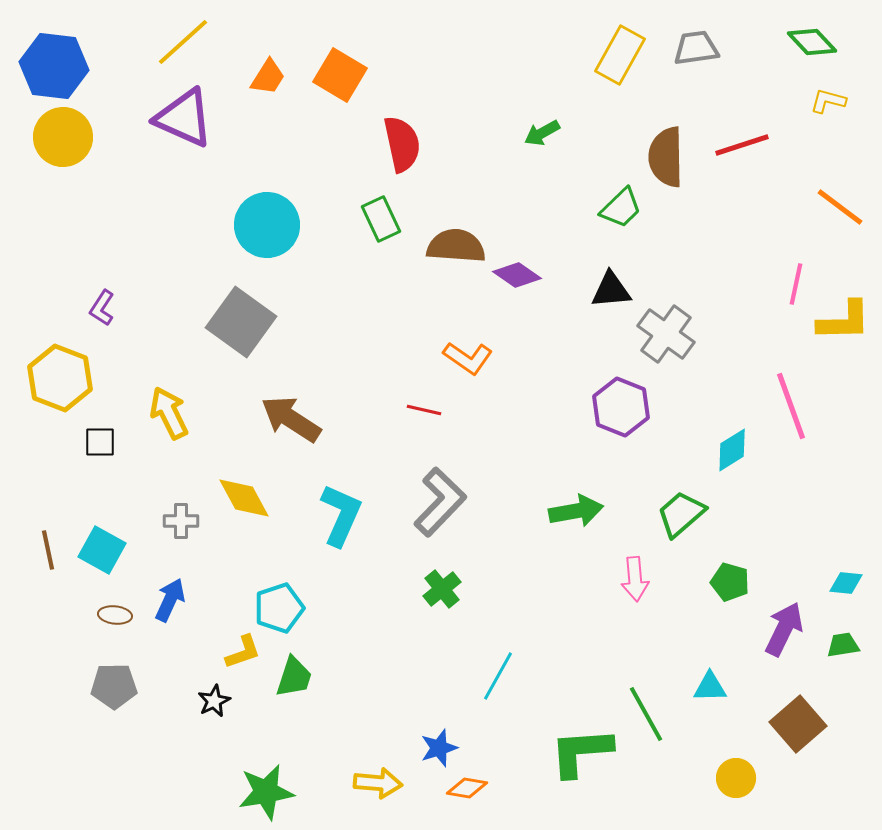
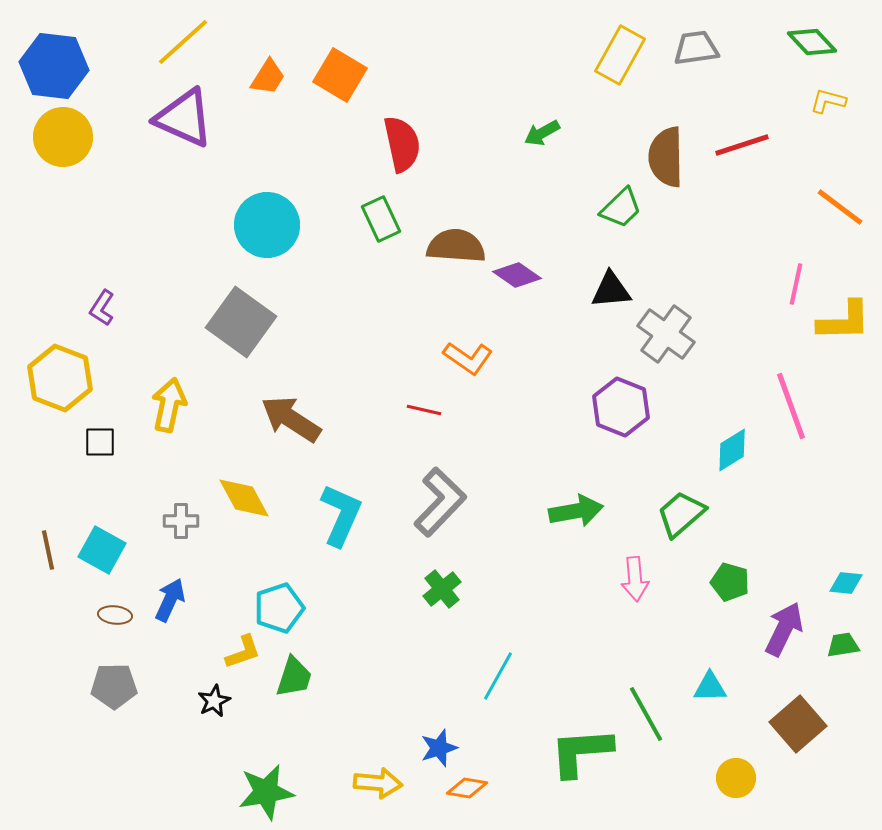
yellow arrow at (169, 413): moved 8 px up; rotated 38 degrees clockwise
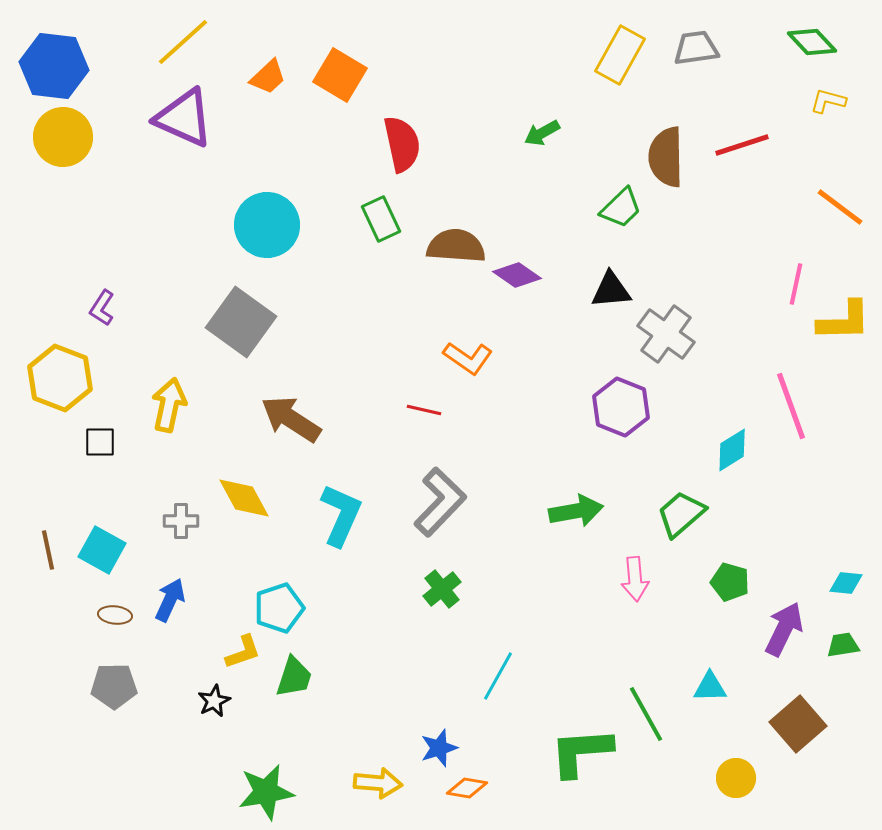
orange trapezoid at (268, 77): rotated 15 degrees clockwise
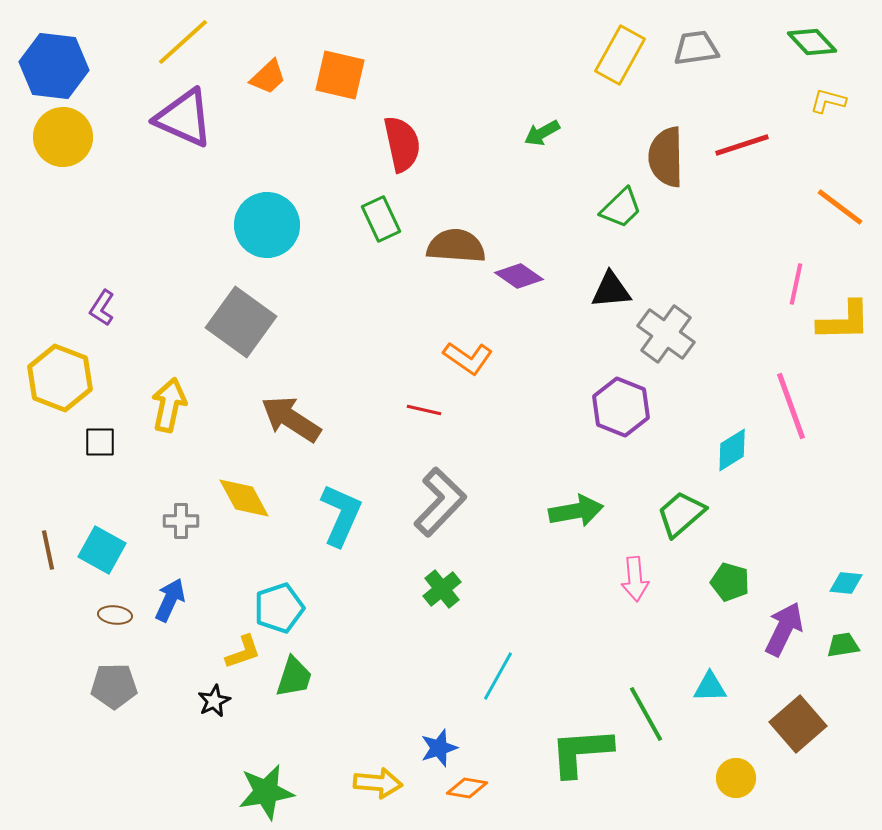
orange square at (340, 75): rotated 18 degrees counterclockwise
purple diamond at (517, 275): moved 2 px right, 1 px down
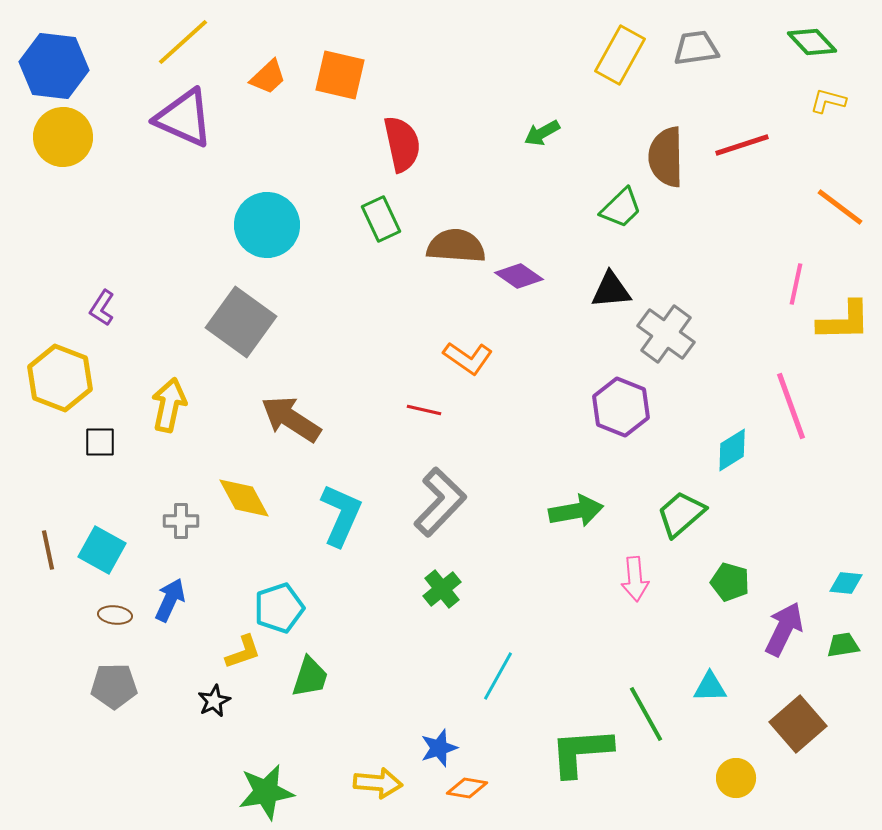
green trapezoid at (294, 677): moved 16 px right
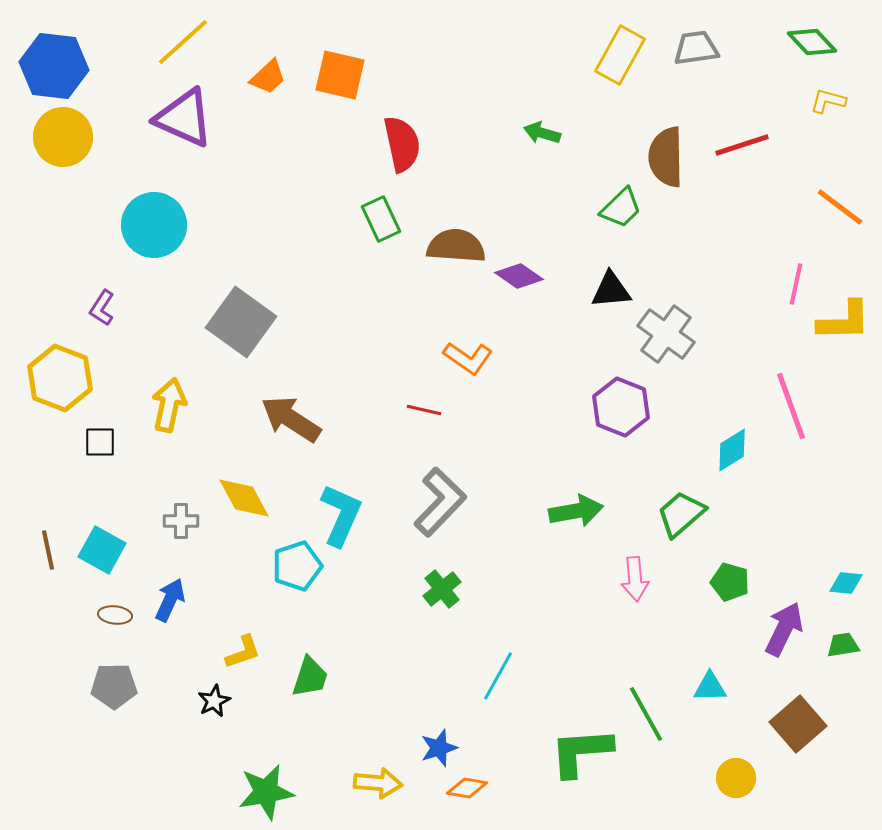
green arrow at (542, 133): rotated 45 degrees clockwise
cyan circle at (267, 225): moved 113 px left
cyan pentagon at (279, 608): moved 18 px right, 42 px up
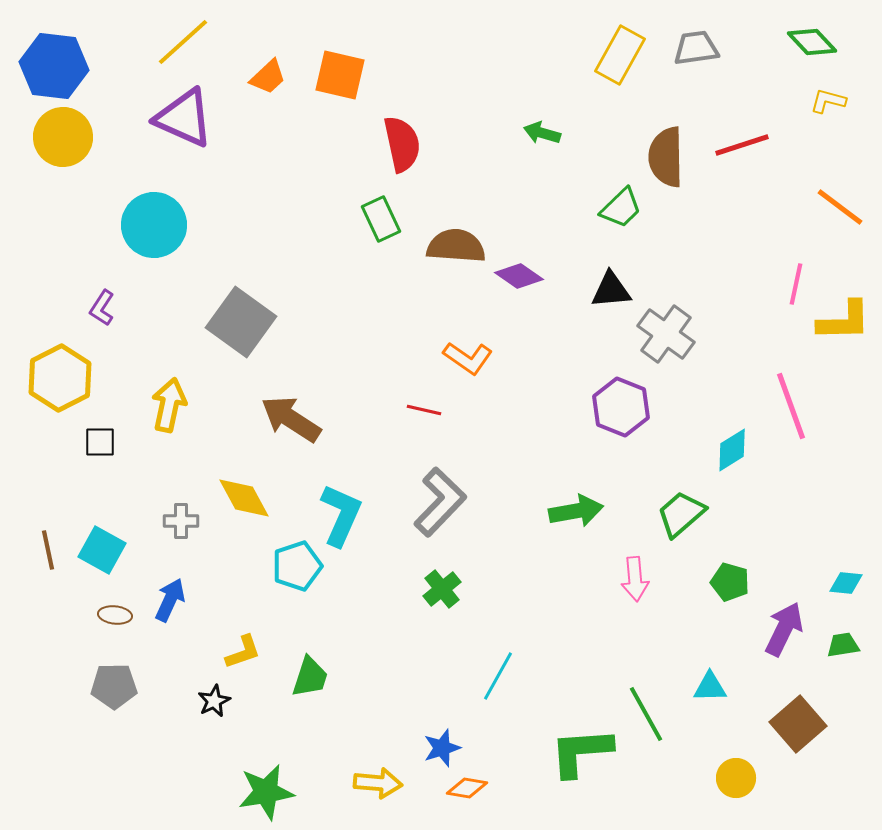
yellow hexagon at (60, 378): rotated 12 degrees clockwise
blue star at (439, 748): moved 3 px right
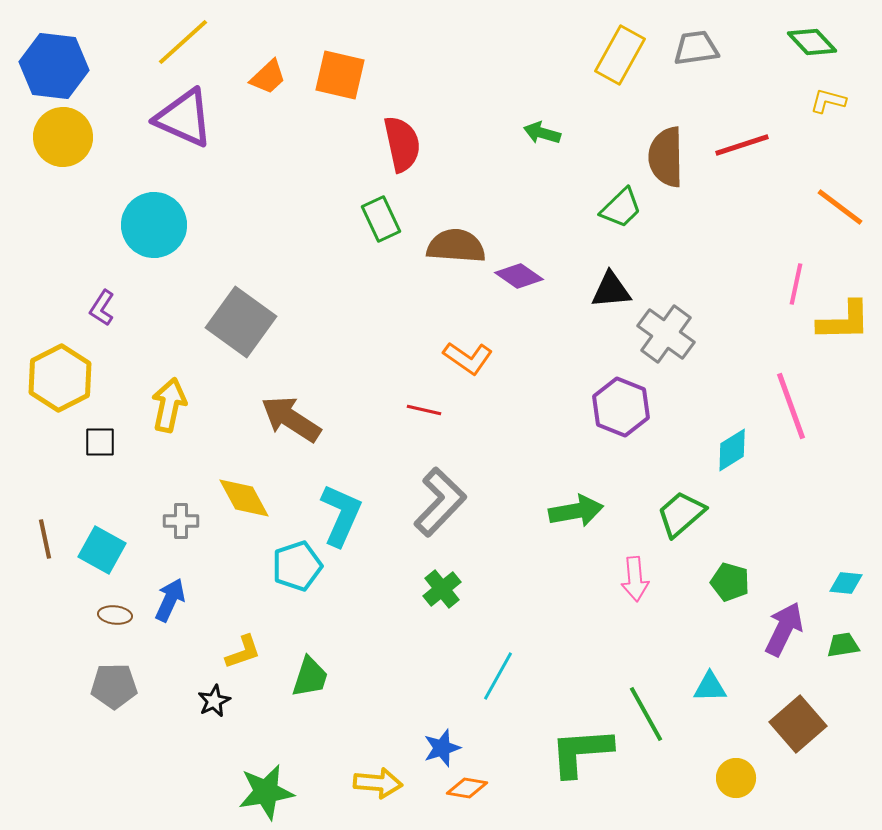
brown line at (48, 550): moved 3 px left, 11 px up
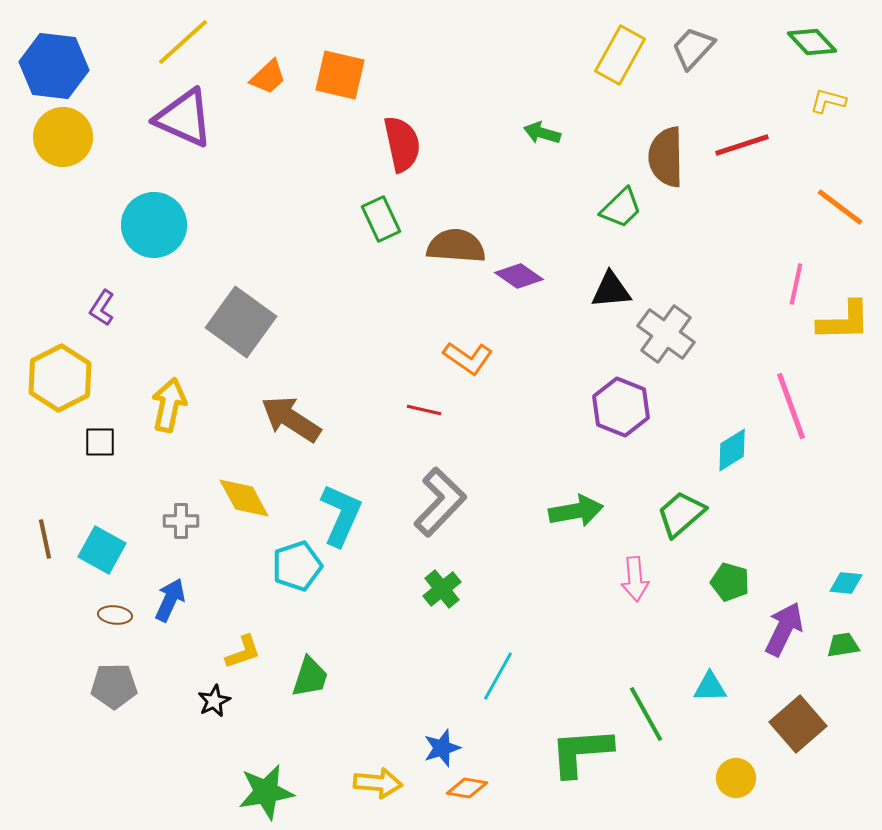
gray trapezoid at (696, 48): moved 3 px left; rotated 39 degrees counterclockwise
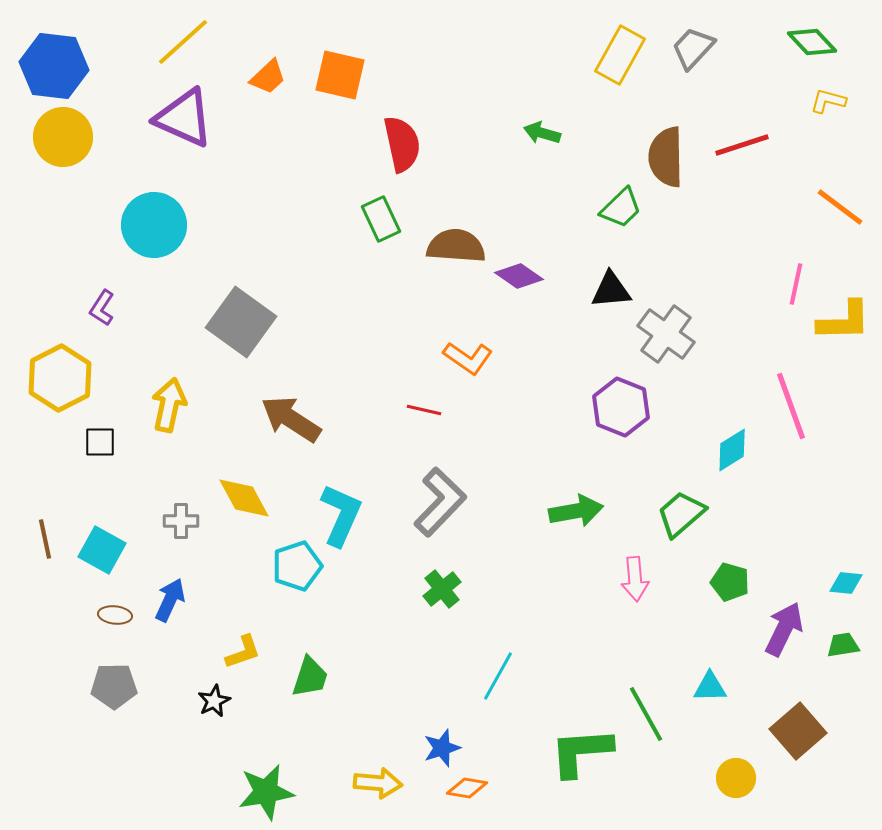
brown square at (798, 724): moved 7 px down
